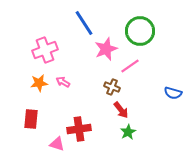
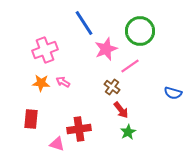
orange star: moved 2 px right; rotated 12 degrees clockwise
brown cross: rotated 14 degrees clockwise
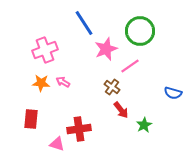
green star: moved 16 px right, 7 px up
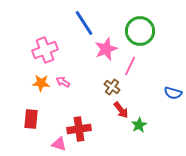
pink line: rotated 30 degrees counterclockwise
green star: moved 5 px left
pink triangle: moved 2 px right
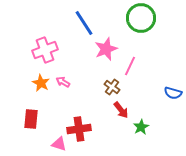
green circle: moved 1 px right, 13 px up
orange star: rotated 24 degrees clockwise
green star: moved 2 px right, 2 px down
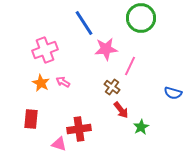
pink star: rotated 15 degrees clockwise
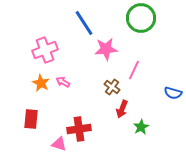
pink line: moved 4 px right, 4 px down
red arrow: moved 1 px right, 1 px up; rotated 60 degrees clockwise
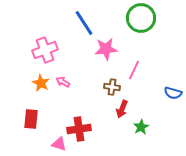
brown cross: rotated 28 degrees counterclockwise
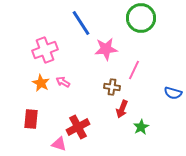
blue line: moved 3 px left
red cross: moved 1 px left, 2 px up; rotated 20 degrees counterclockwise
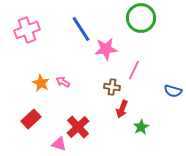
blue line: moved 6 px down
pink cross: moved 18 px left, 20 px up
blue semicircle: moved 2 px up
red rectangle: rotated 42 degrees clockwise
red cross: rotated 15 degrees counterclockwise
